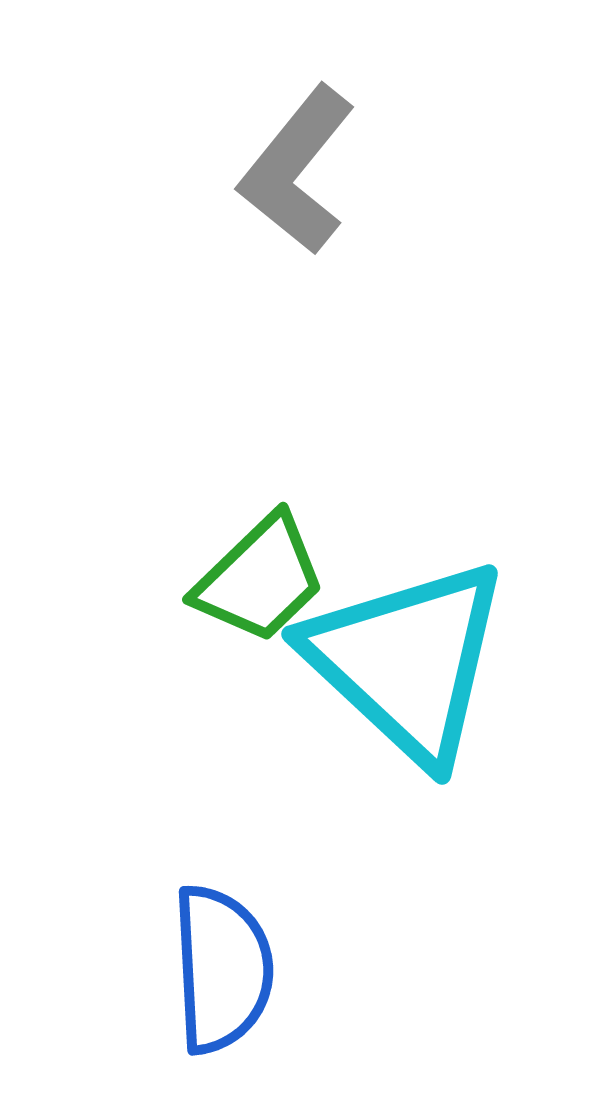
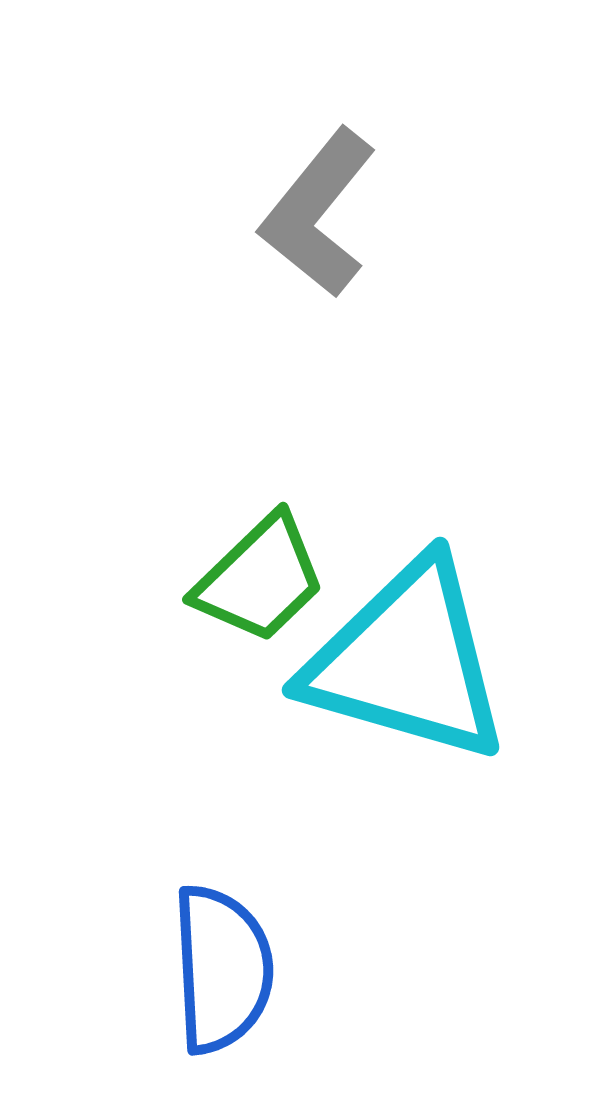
gray L-shape: moved 21 px right, 43 px down
cyan triangle: rotated 27 degrees counterclockwise
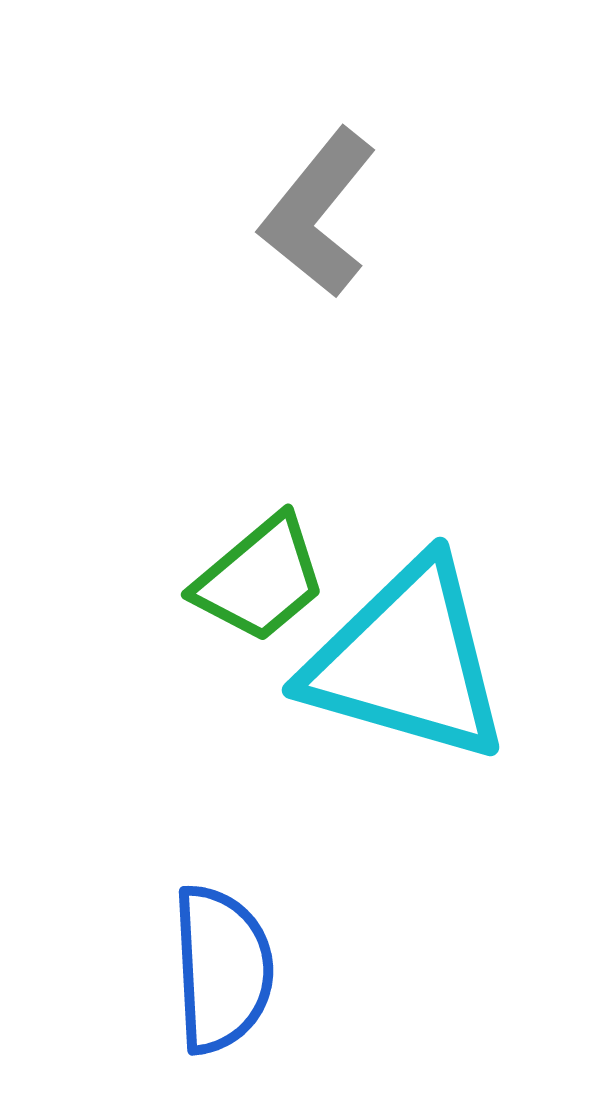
green trapezoid: rotated 4 degrees clockwise
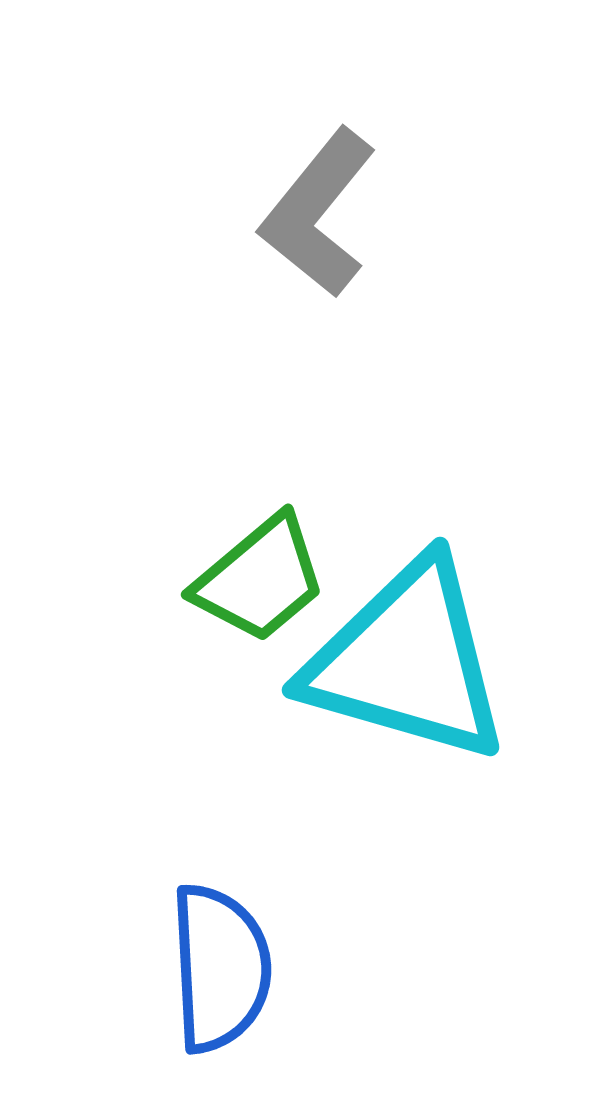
blue semicircle: moved 2 px left, 1 px up
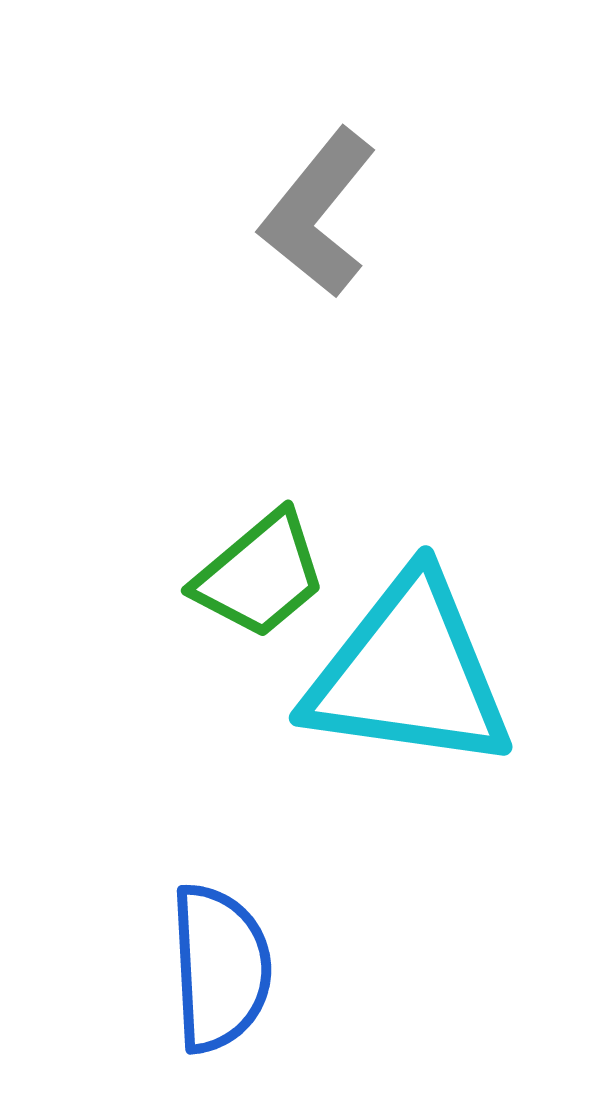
green trapezoid: moved 4 px up
cyan triangle: moved 2 px right, 12 px down; rotated 8 degrees counterclockwise
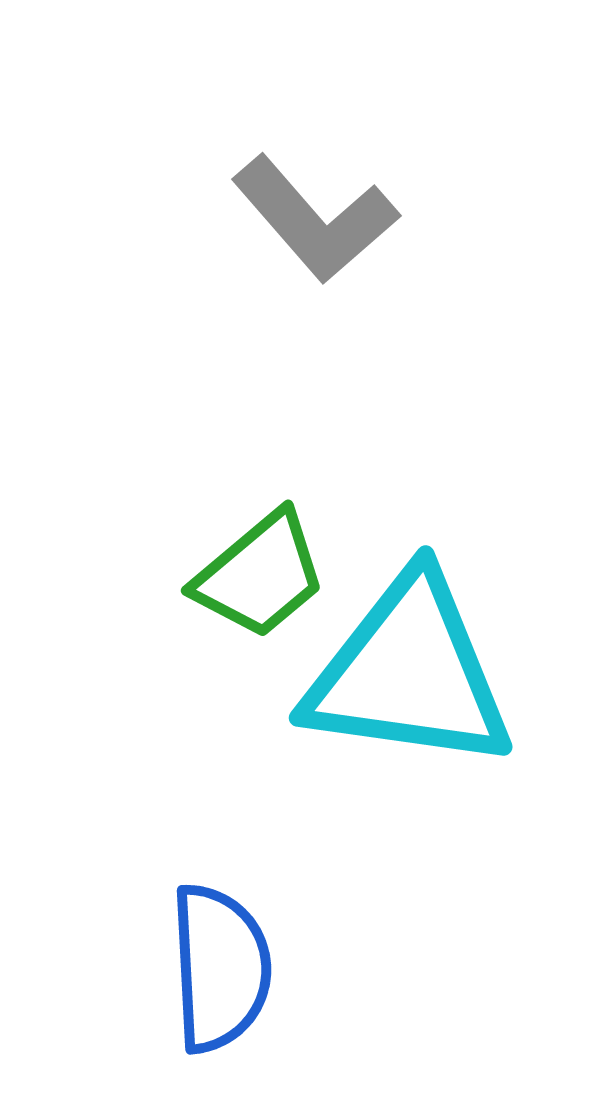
gray L-shape: moved 3 px left, 6 px down; rotated 80 degrees counterclockwise
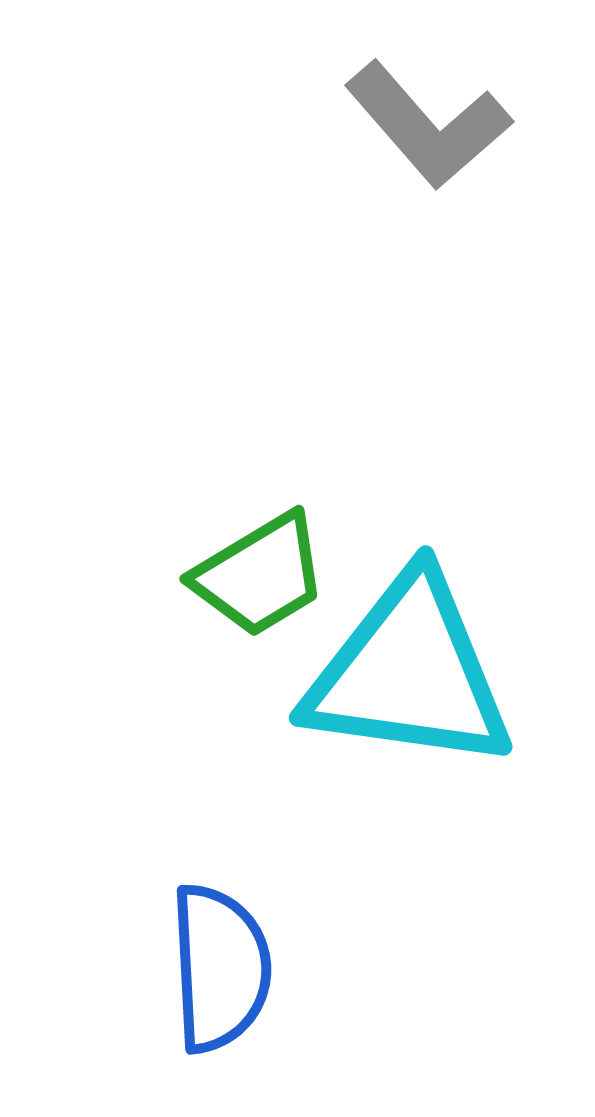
gray L-shape: moved 113 px right, 94 px up
green trapezoid: rotated 9 degrees clockwise
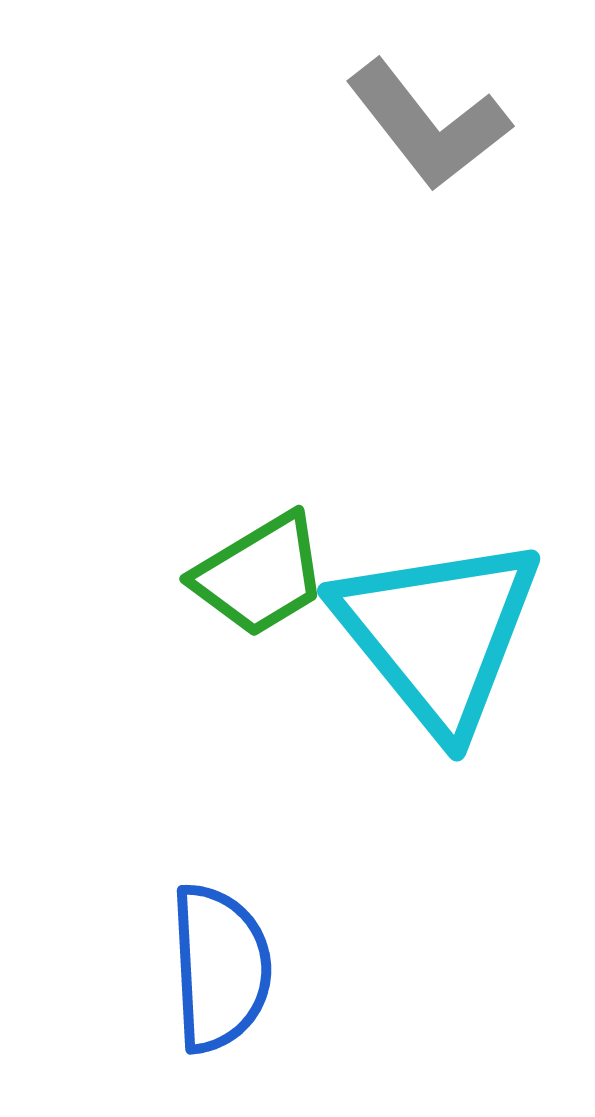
gray L-shape: rotated 3 degrees clockwise
cyan triangle: moved 29 px right, 39 px up; rotated 43 degrees clockwise
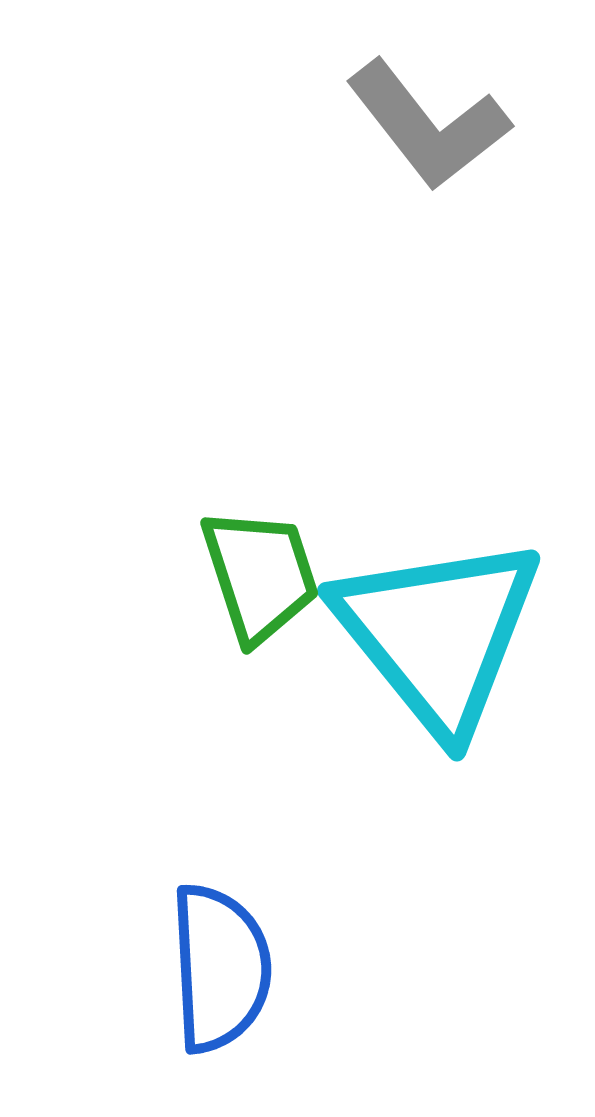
green trapezoid: rotated 77 degrees counterclockwise
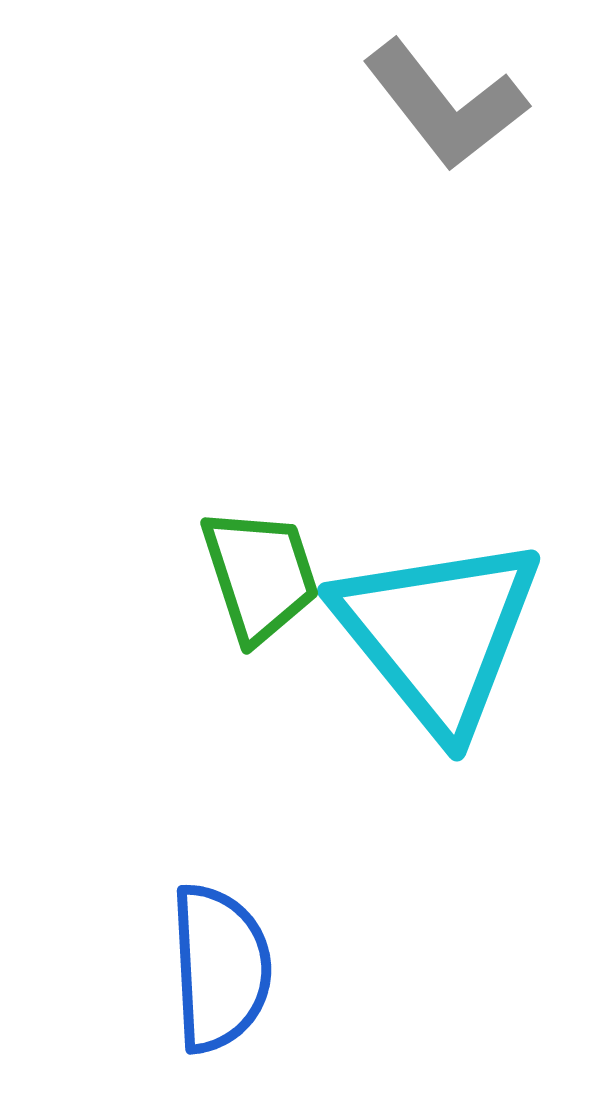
gray L-shape: moved 17 px right, 20 px up
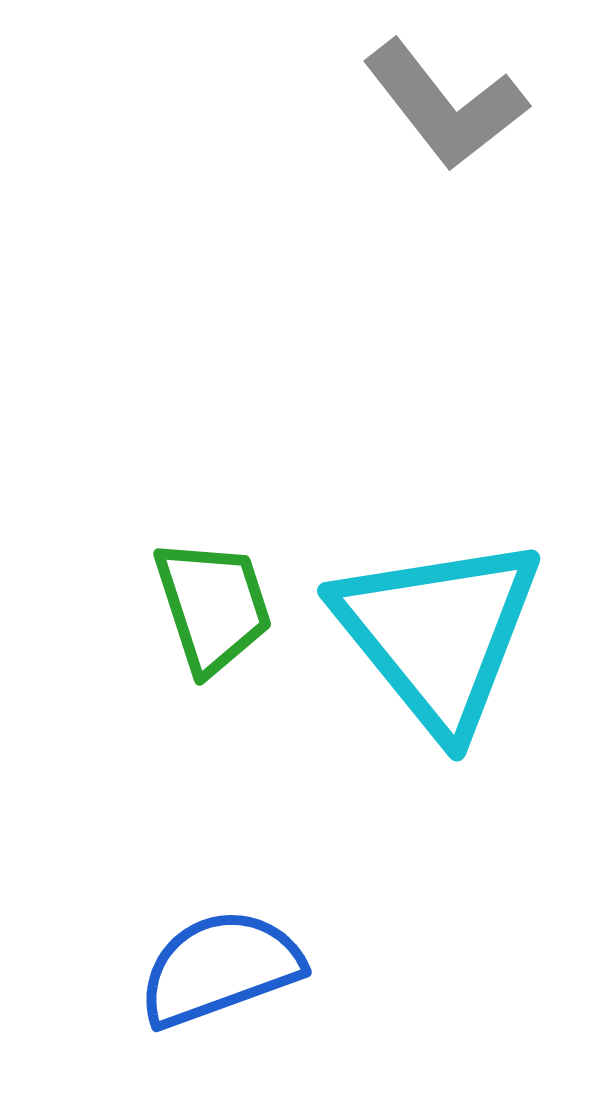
green trapezoid: moved 47 px left, 31 px down
blue semicircle: rotated 107 degrees counterclockwise
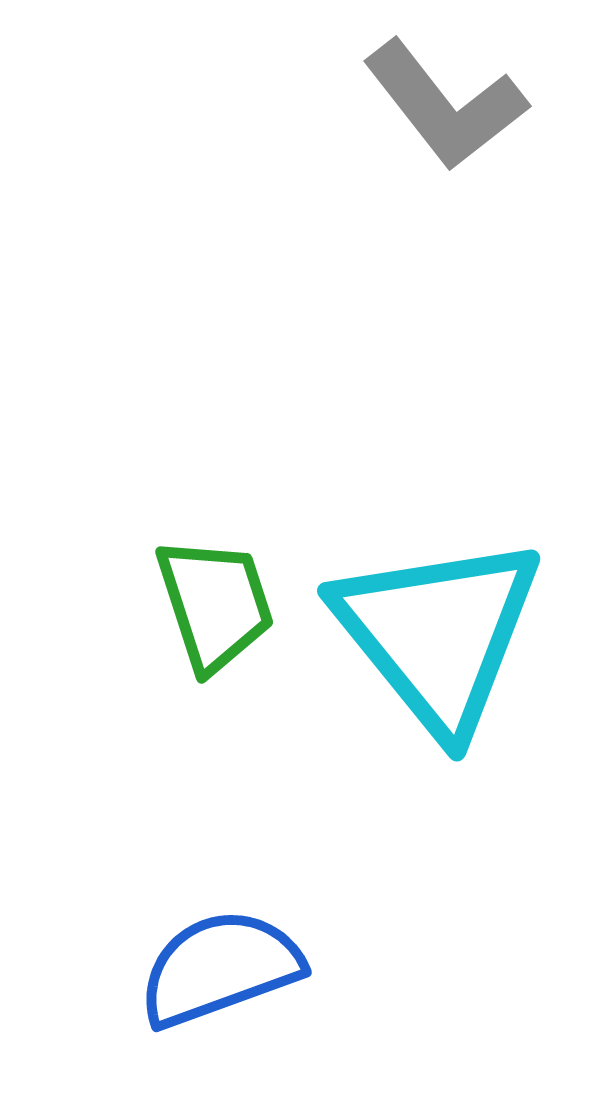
green trapezoid: moved 2 px right, 2 px up
